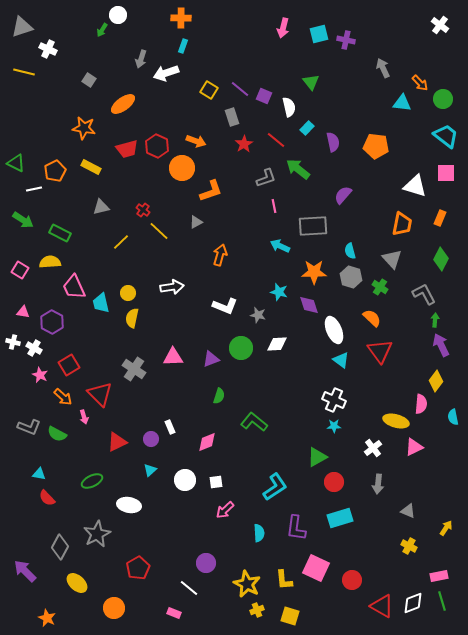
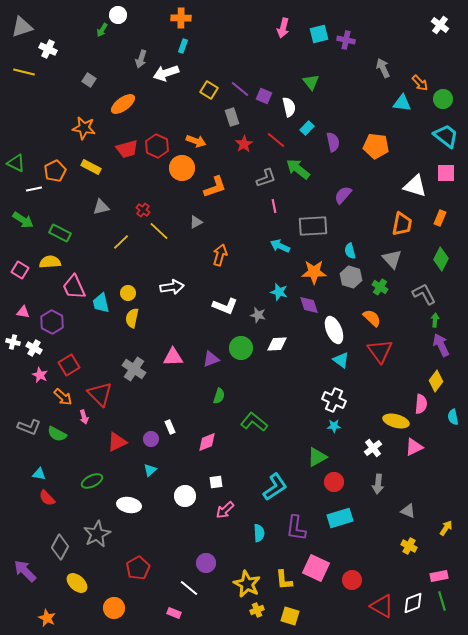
orange L-shape at (211, 191): moved 4 px right, 4 px up
white circle at (185, 480): moved 16 px down
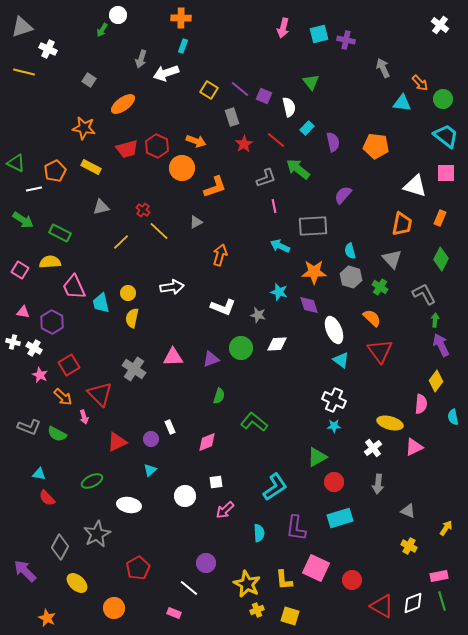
white L-shape at (225, 306): moved 2 px left, 1 px down
yellow ellipse at (396, 421): moved 6 px left, 2 px down
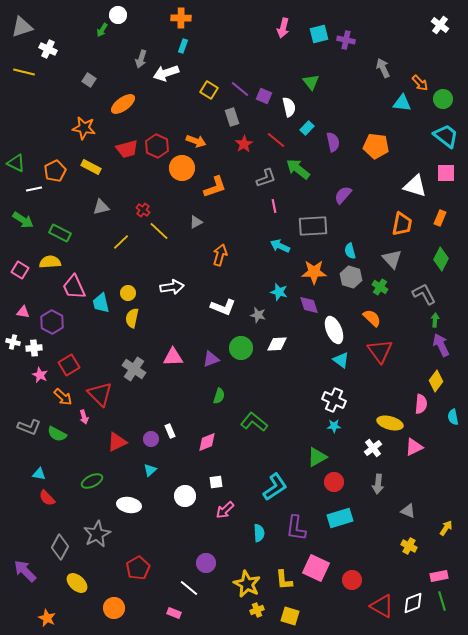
white cross at (34, 348): rotated 35 degrees counterclockwise
white rectangle at (170, 427): moved 4 px down
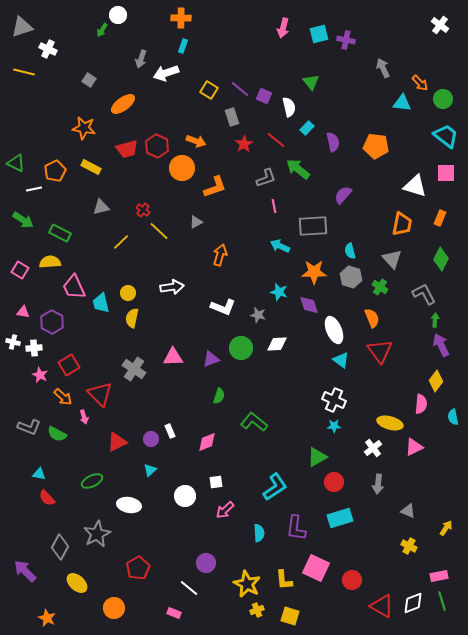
orange semicircle at (372, 318): rotated 24 degrees clockwise
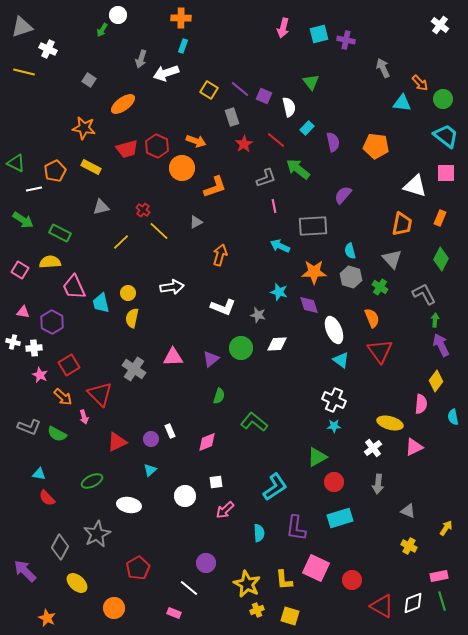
purple triangle at (211, 359): rotated 18 degrees counterclockwise
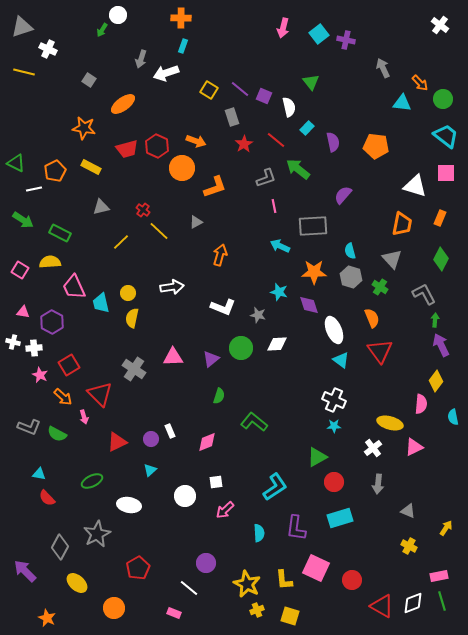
cyan square at (319, 34): rotated 24 degrees counterclockwise
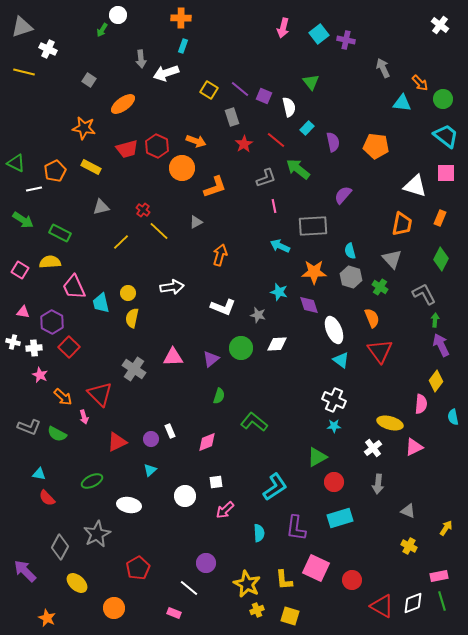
gray arrow at (141, 59): rotated 24 degrees counterclockwise
red square at (69, 365): moved 18 px up; rotated 15 degrees counterclockwise
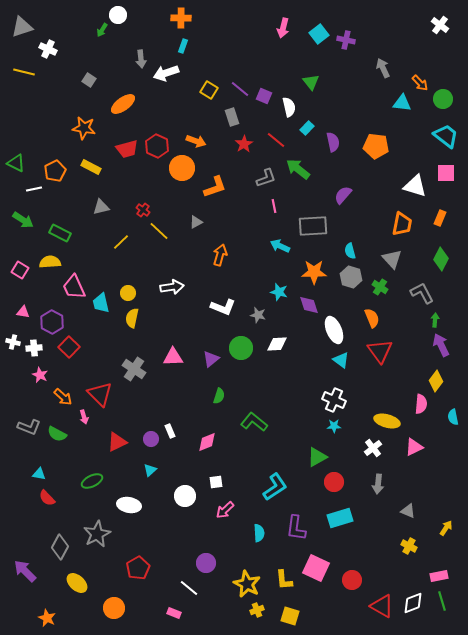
gray L-shape at (424, 294): moved 2 px left, 1 px up
yellow ellipse at (390, 423): moved 3 px left, 2 px up
